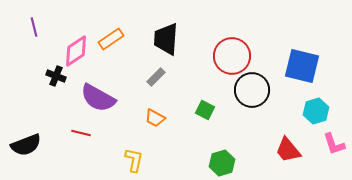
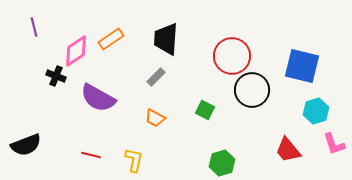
red line: moved 10 px right, 22 px down
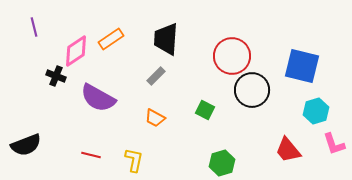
gray rectangle: moved 1 px up
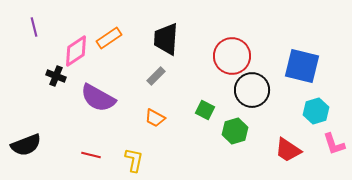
orange rectangle: moved 2 px left, 1 px up
red trapezoid: rotated 16 degrees counterclockwise
green hexagon: moved 13 px right, 32 px up
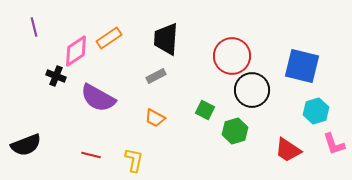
gray rectangle: rotated 18 degrees clockwise
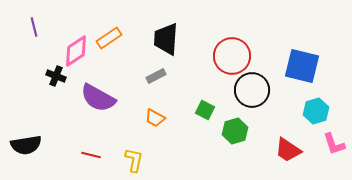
black semicircle: rotated 12 degrees clockwise
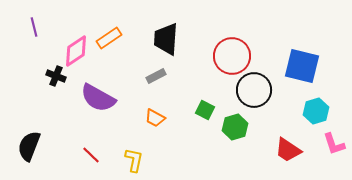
black circle: moved 2 px right
green hexagon: moved 4 px up
black semicircle: moved 3 px right, 1 px down; rotated 120 degrees clockwise
red line: rotated 30 degrees clockwise
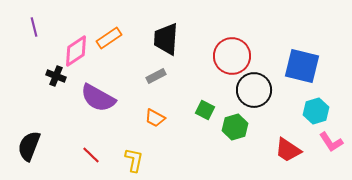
pink L-shape: moved 3 px left, 2 px up; rotated 15 degrees counterclockwise
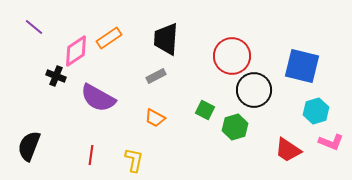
purple line: rotated 36 degrees counterclockwise
pink L-shape: rotated 35 degrees counterclockwise
red line: rotated 54 degrees clockwise
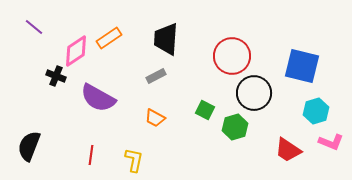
black circle: moved 3 px down
